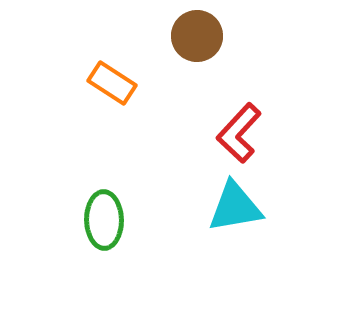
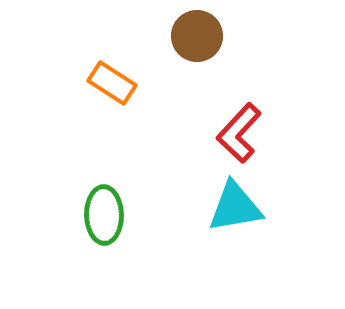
green ellipse: moved 5 px up
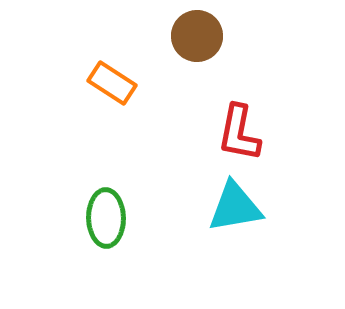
red L-shape: rotated 32 degrees counterclockwise
green ellipse: moved 2 px right, 3 px down
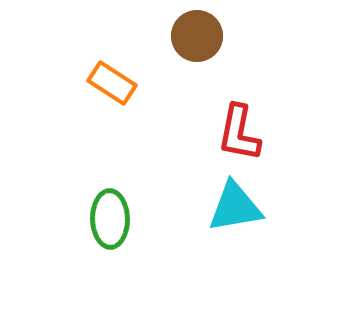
green ellipse: moved 4 px right, 1 px down
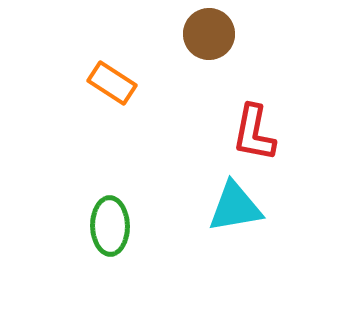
brown circle: moved 12 px right, 2 px up
red L-shape: moved 15 px right
green ellipse: moved 7 px down
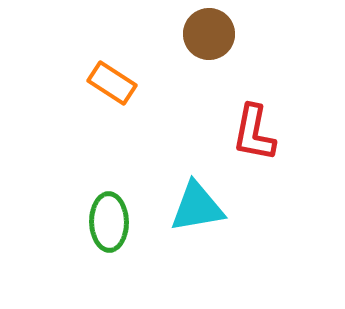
cyan triangle: moved 38 px left
green ellipse: moved 1 px left, 4 px up
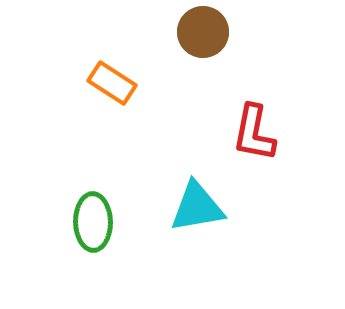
brown circle: moved 6 px left, 2 px up
green ellipse: moved 16 px left
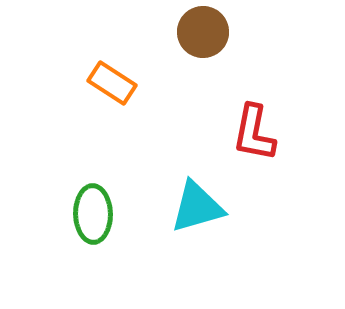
cyan triangle: rotated 6 degrees counterclockwise
green ellipse: moved 8 px up
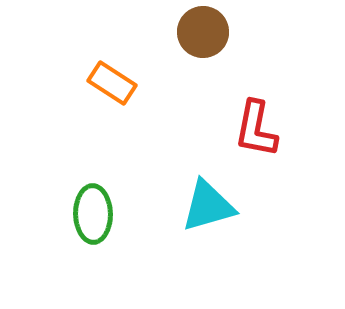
red L-shape: moved 2 px right, 4 px up
cyan triangle: moved 11 px right, 1 px up
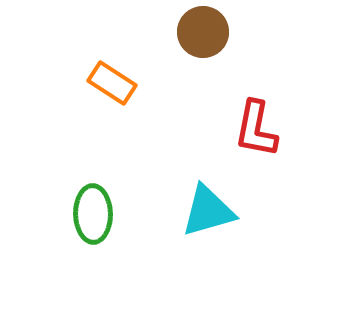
cyan triangle: moved 5 px down
